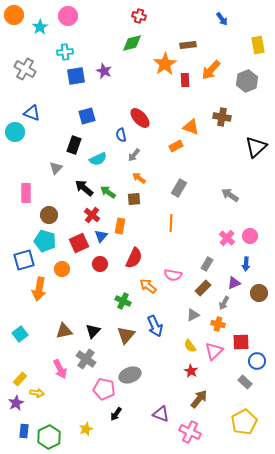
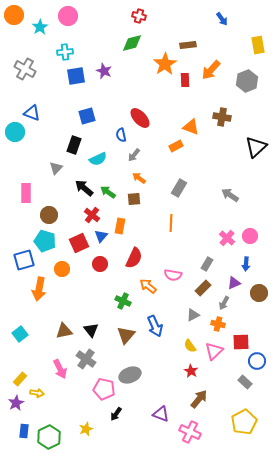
black triangle at (93, 331): moved 2 px left, 1 px up; rotated 21 degrees counterclockwise
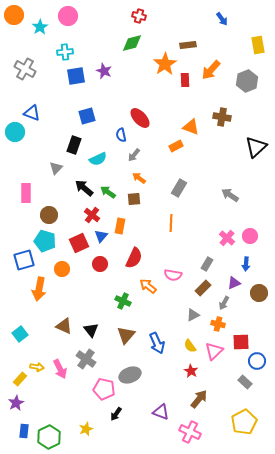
blue arrow at (155, 326): moved 2 px right, 17 px down
brown triangle at (64, 331): moved 5 px up; rotated 36 degrees clockwise
yellow arrow at (37, 393): moved 26 px up
purple triangle at (161, 414): moved 2 px up
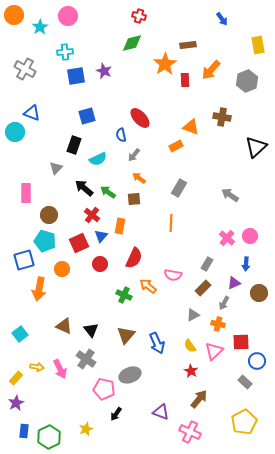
green cross at (123, 301): moved 1 px right, 6 px up
yellow rectangle at (20, 379): moved 4 px left, 1 px up
